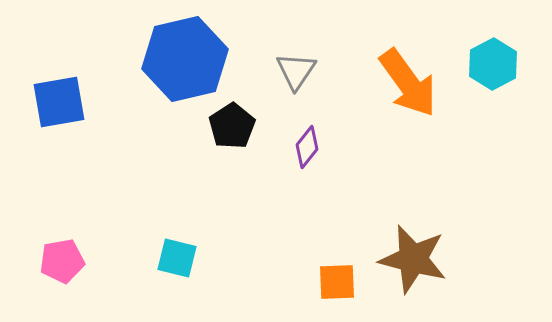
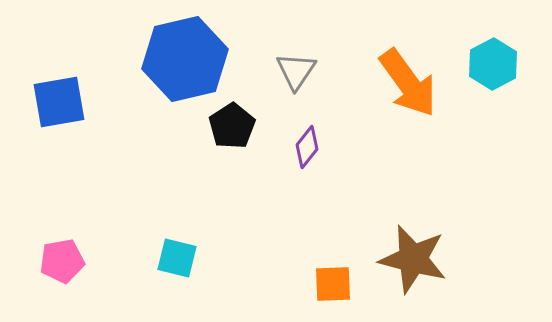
orange square: moved 4 px left, 2 px down
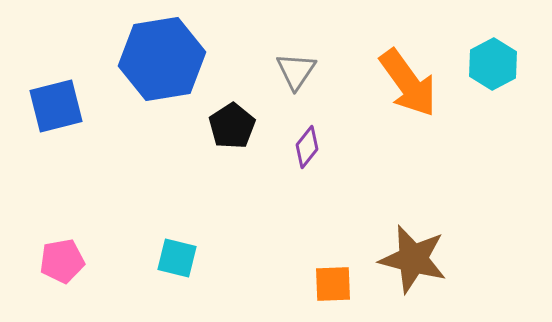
blue hexagon: moved 23 px left; rotated 4 degrees clockwise
blue square: moved 3 px left, 4 px down; rotated 4 degrees counterclockwise
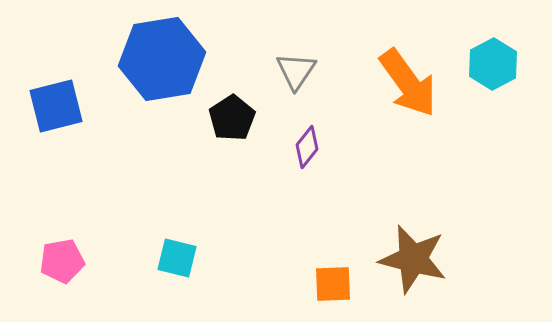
black pentagon: moved 8 px up
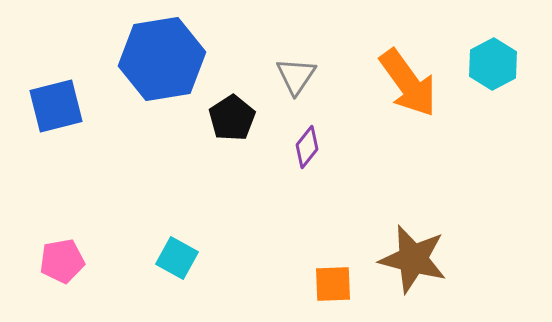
gray triangle: moved 5 px down
cyan square: rotated 15 degrees clockwise
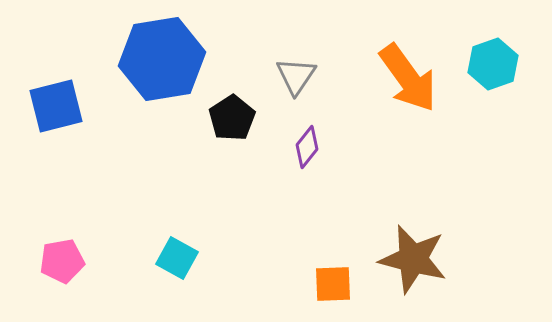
cyan hexagon: rotated 9 degrees clockwise
orange arrow: moved 5 px up
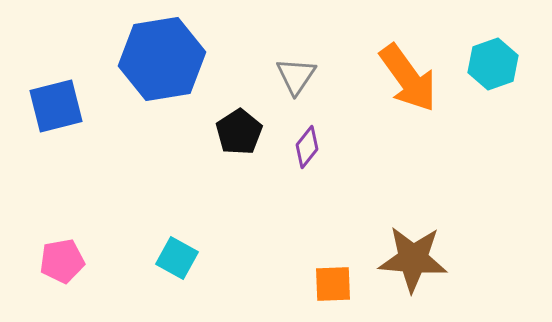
black pentagon: moved 7 px right, 14 px down
brown star: rotated 10 degrees counterclockwise
